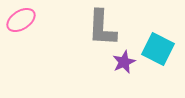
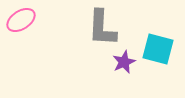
cyan square: rotated 12 degrees counterclockwise
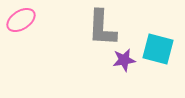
purple star: moved 2 px up; rotated 15 degrees clockwise
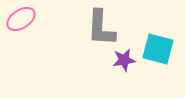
pink ellipse: moved 1 px up
gray L-shape: moved 1 px left
